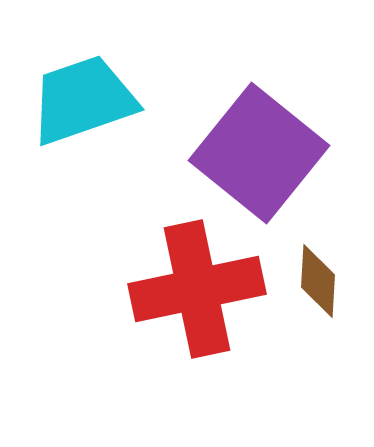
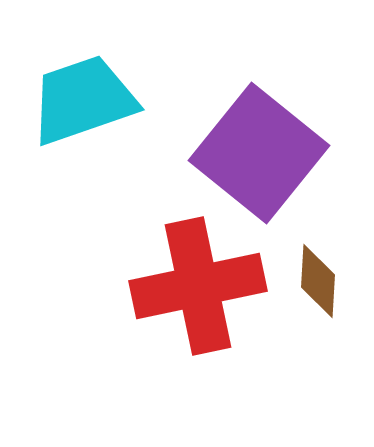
red cross: moved 1 px right, 3 px up
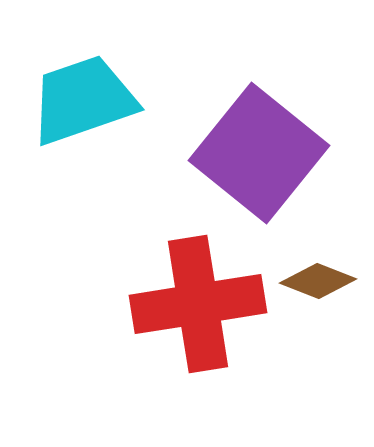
brown diamond: rotated 72 degrees counterclockwise
red cross: moved 18 px down; rotated 3 degrees clockwise
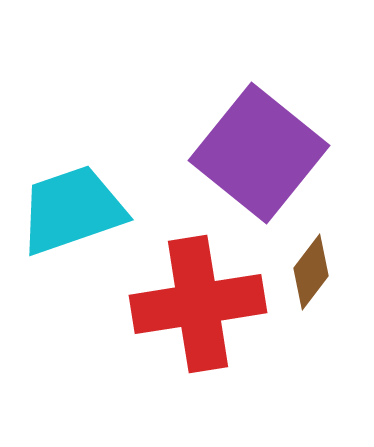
cyan trapezoid: moved 11 px left, 110 px down
brown diamond: moved 7 px left, 9 px up; rotated 74 degrees counterclockwise
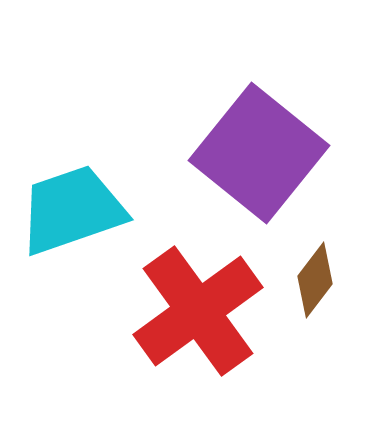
brown diamond: moved 4 px right, 8 px down
red cross: moved 7 px down; rotated 27 degrees counterclockwise
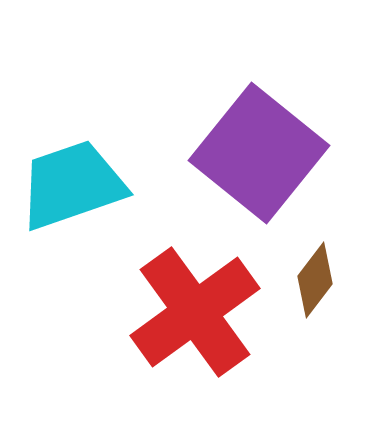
cyan trapezoid: moved 25 px up
red cross: moved 3 px left, 1 px down
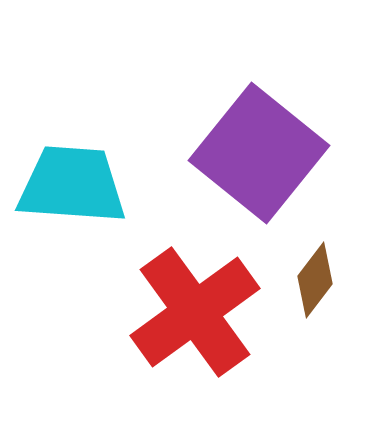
cyan trapezoid: rotated 23 degrees clockwise
